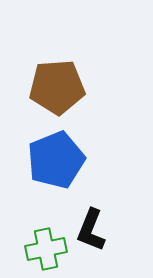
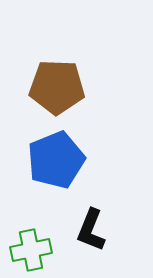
brown pentagon: rotated 6 degrees clockwise
green cross: moved 15 px left, 1 px down
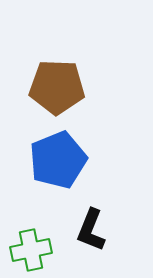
blue pentagon: moved 2 px right
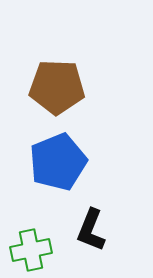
blue pentagon: moved 2 px down
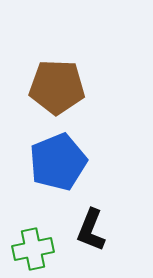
green cross: moved 2 px right, 1 px up
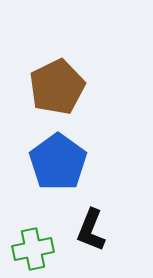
brown pentagon: rotated 28 degrees counterclockwise
blue pentagon: rotated 14 degrees counterclockwise
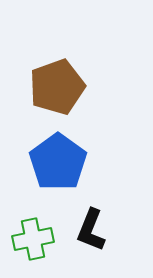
brown pentagon: rotated 6 degrees clockwise
green cross: moved 10 px up
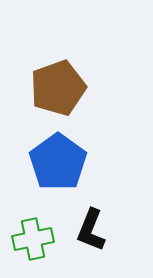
brown pentagon: moved 1 px right, 1 px down
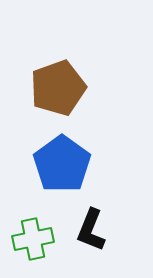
blue pentagon: moved 4 px right, 2 px down
